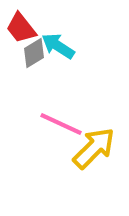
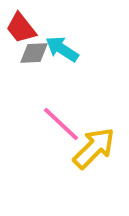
cyan arrow: moved 4 px right, 3 px down
gray diamond: rotated 28 degrees clockwise
pink line: rotated 18 degrees clockwise
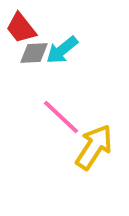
cyan arrow: moved 1 px down; rotated 72 degrees counterclockwise
pink line: moved 7 px up
yellow arrow: moved 1 px up; rotated 12 degrees counterclockwise
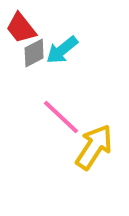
gray diamond: rotated 24 degrees counterclockwise
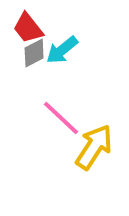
red trapezoid: moved 7 px right
pink line: moved 1 px down
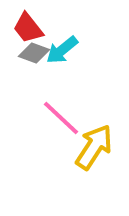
gray diamond: rotated 48 degrees clockwise
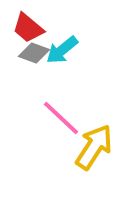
red trapezoid: rotated 12 degrees counterclockwise
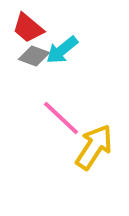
gray diamond: moved 3 px down
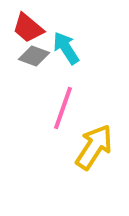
cyan arrow: moved 4 px right, 2 px up; rotated 96 degrees clockwise
pink line: moved 2 px right, 10 px up; rotated 66 degrees clockwise
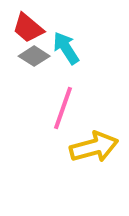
gray diamond: rotated 12 degrees clockwise
yellow arrow: rotated 42 degrees clockwise
